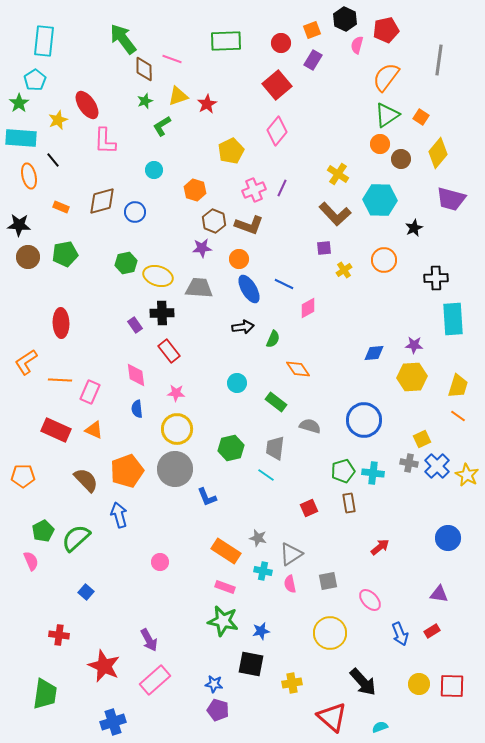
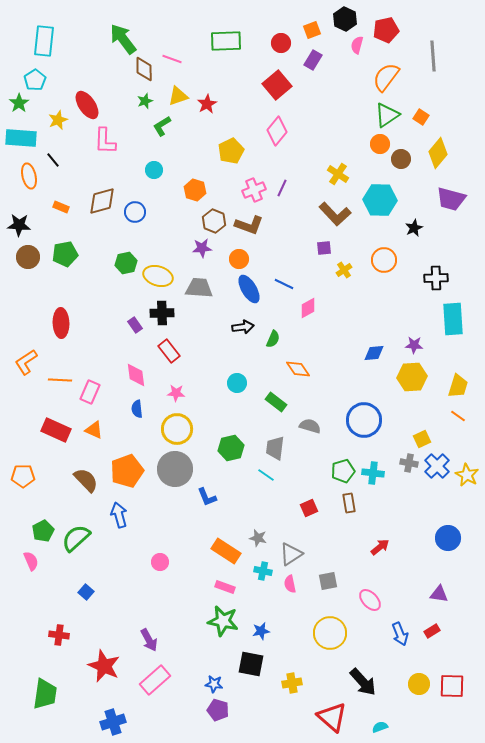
gray line at (439, 60): moved 6 px left, 4 px up; rotated 12 degrees counterclockwise
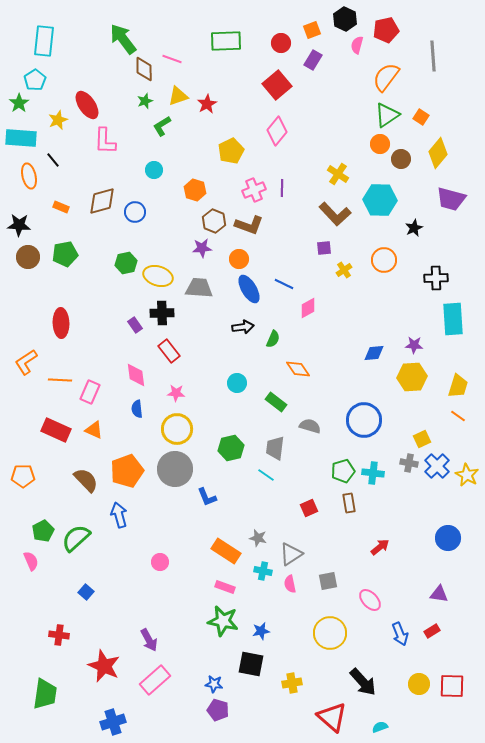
purple line at (282, 188): rotated 24 degrees counterclockwise
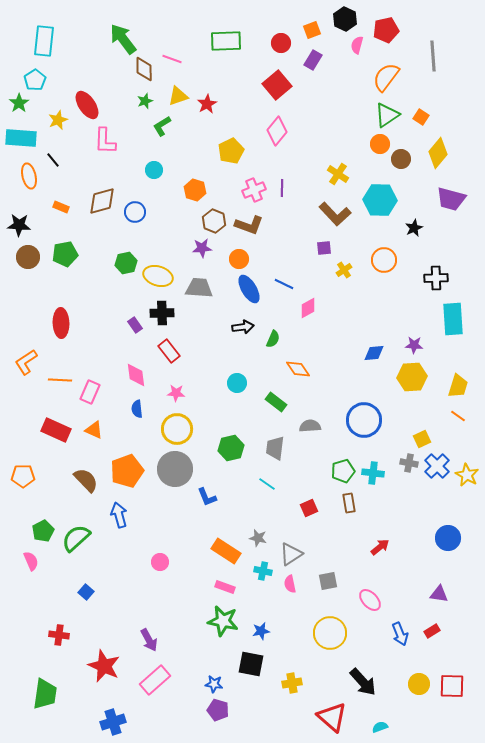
gray semicircle at (310, 426): rotated 20 degrees counterclockwise
cyan line at (266, 475): moved 1 px right, 9 px down
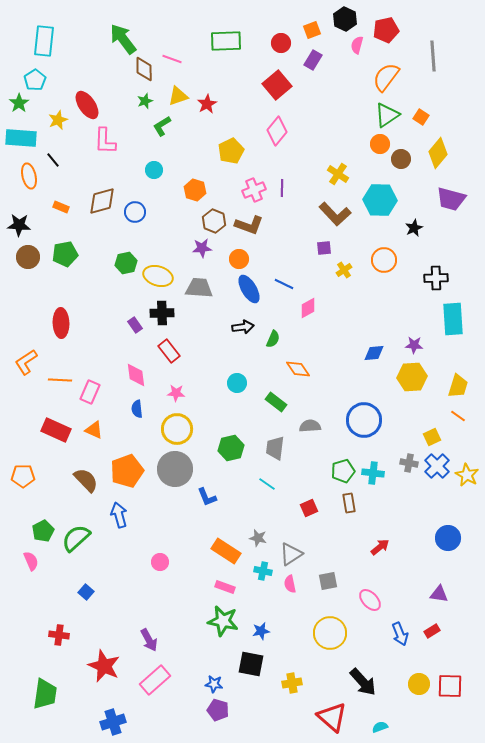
yellow square at (422, 439): moved 10 px right, 2 px up
red square at (452, 686): moved 2 px left
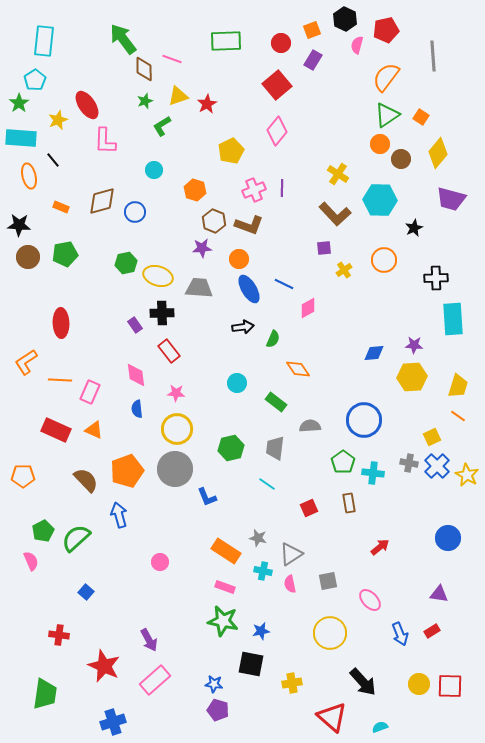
green pentagon at (343, 471): moved 9 px up; rotated 20 degrees counterclockwise
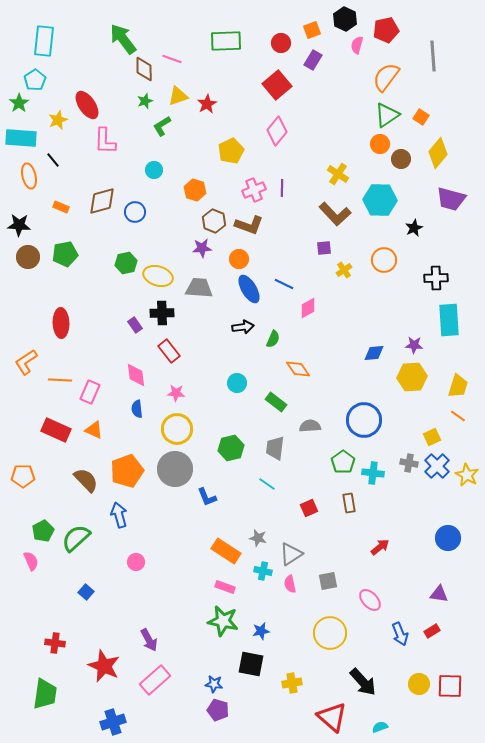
cyan rectangle at (453, 319): moved 4 px left, 1 px down
pink circle at (160, 562): moved 24 px left
red cross at (59, 635): moved 4 px left, 8 px down
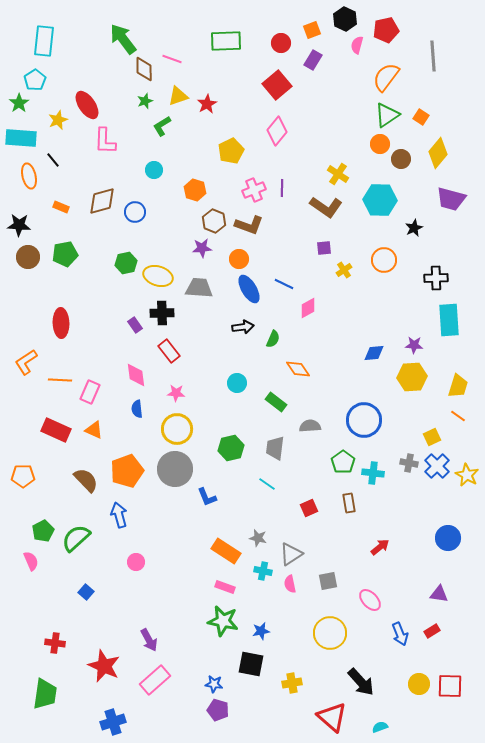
brown L-shape at (335, 214): moved 9 px left, 7 px up; rotated 12 degrees counterclockwise
black arrow at (363, 682): moved 2 px left
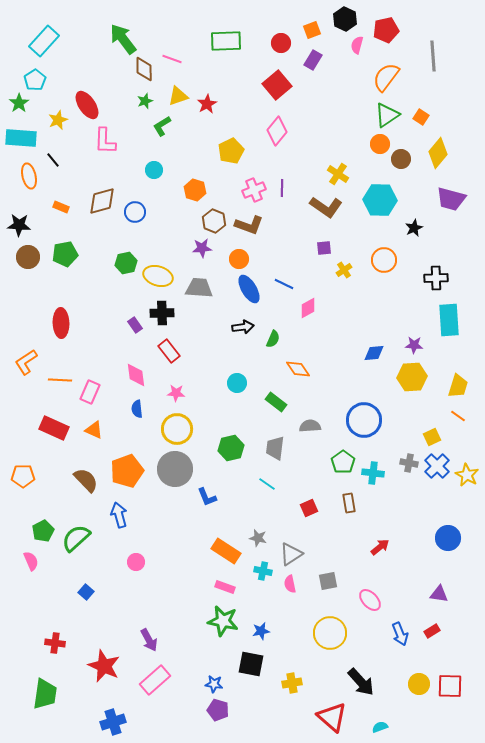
cyan rectangle at (44, 41): rotated 36 degrees clockwise
red rectangle at (56, 430): moved 2 px left, 2 px up
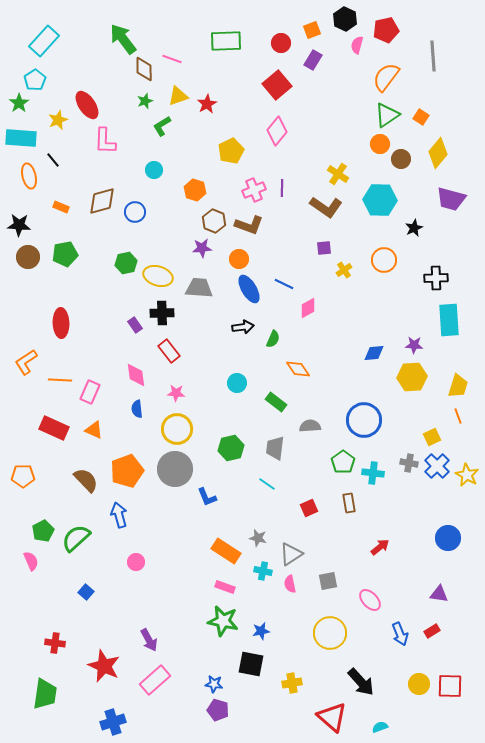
orange line at (458, 416): rotated 35 degrees clockwise
